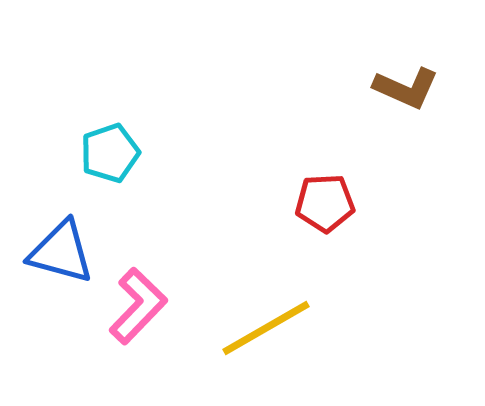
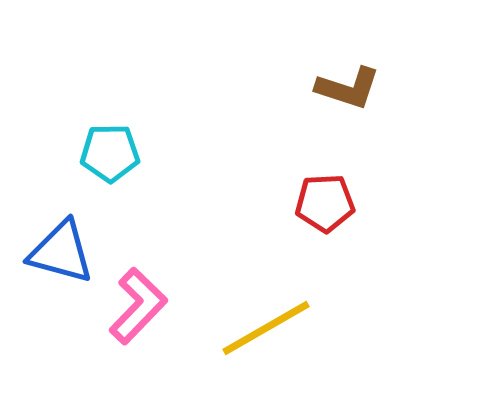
brown L-shape: moved 58 px left; rotated 6 degrees counterclockwise
cyan pentagon: rotated 18 degrees clockwise
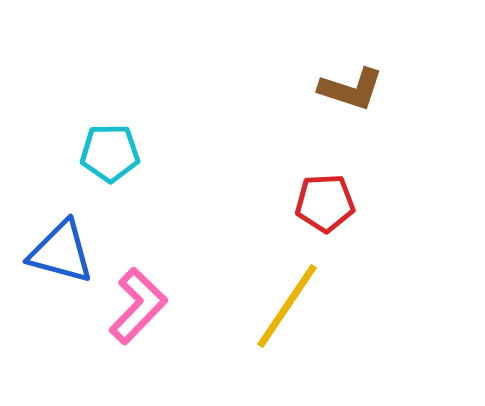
brown L-shape: moved 3 px right, 1 px down
yellow line: moved 21 px right, 22 px up; rotated 26 degrees counterclockwise
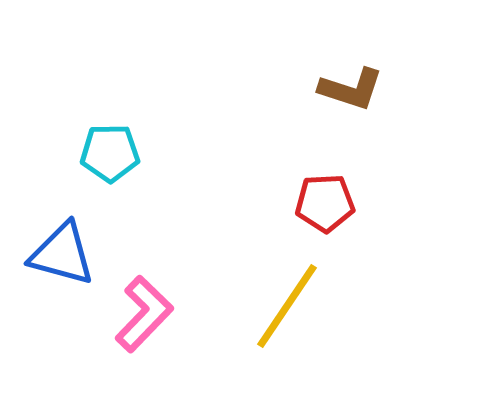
blue triangle: moved 1 px right, 2 px down
pink L-shape: moved 6 px right, 8 px down
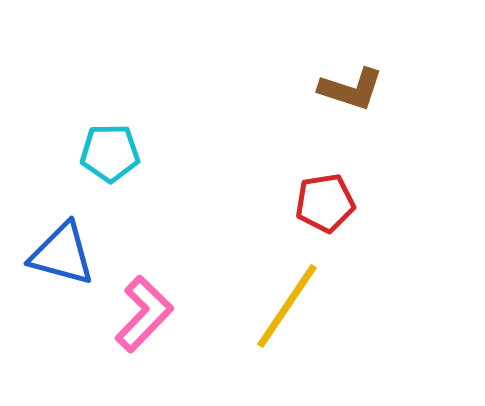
red pentagon: rotated 6 degrees counterclockwise
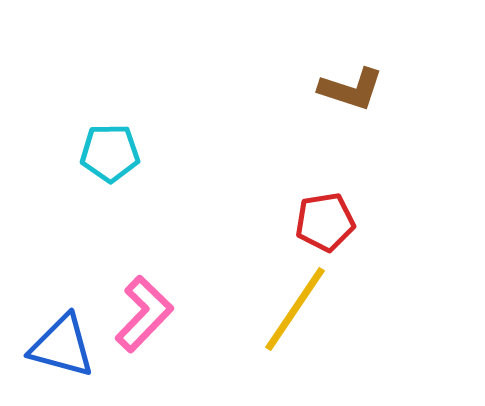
red pentagon: moved 19 px down
blue triangle: moved 92 px down
yellow line: moved 8 px right, 3 px down
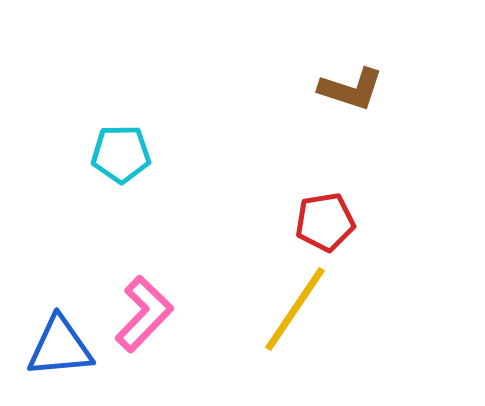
cyan pentagon: moved 11 px right, 1 px down
blue triangle: moved 2 px left, 1 px down; rotated 20 degrees counterclockwise
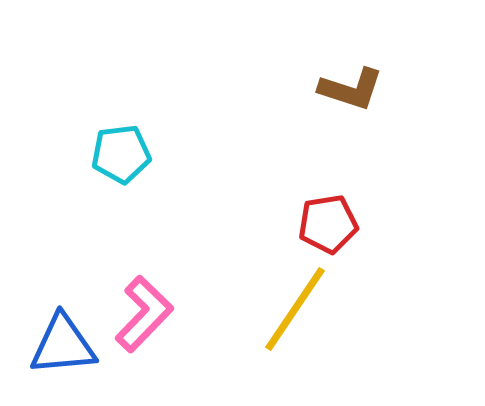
cyan pentagon: rotated 6 degrees counterclockwise
red pentagon: moved 3 px right, 2 px down
blue triangle: moved 3 px right, 2 px up
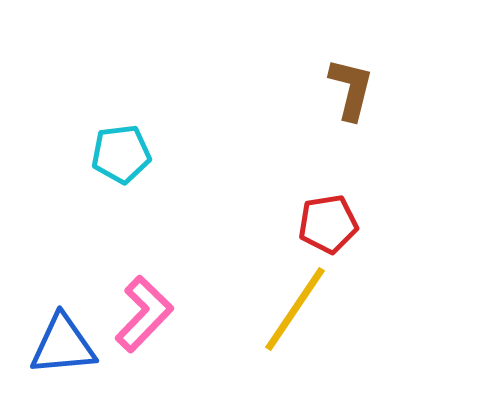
brown L-shape: rotated 94 degrees counterclockwise
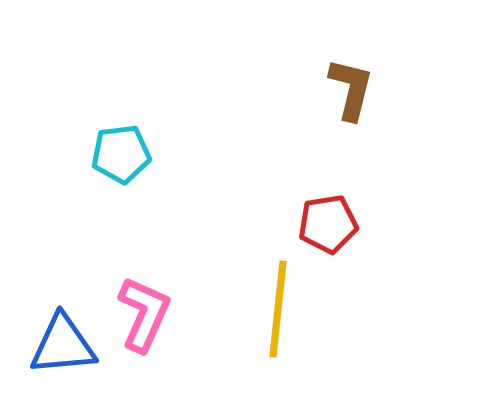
yellow line: moved 17 px left; rotated 28 degrees counterclockwise
pink L-shape: rotated 20 degrees counterclockwise
